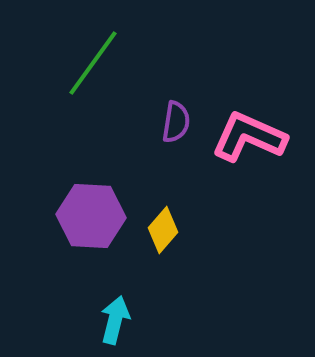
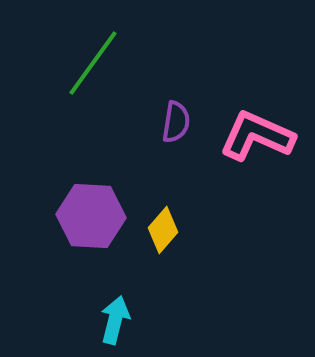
pink L-shape: moved 8 px right, 1 px up
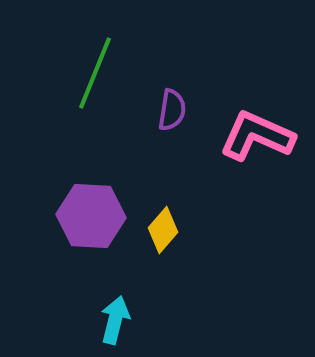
green line: moved 2 px right, 10 px down; rotated 14 degrees counterclockwise
purple semicircle: moved 4 px left, 12 px up
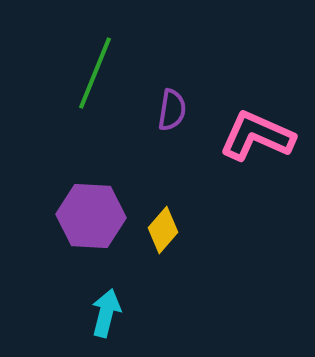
cyan arrow: moved 9 px left, 7 px up
